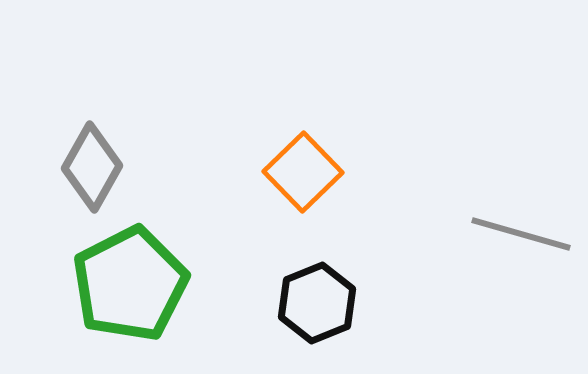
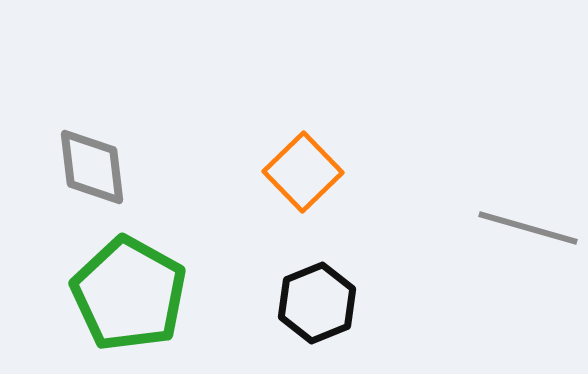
gray diamond: rotated 36 degrees counterclockwise
gray line: moved 7 px right, 6 px up
green pentagon: moved 1 px left, 10 px down; rotated 16 degrees counterclockwise
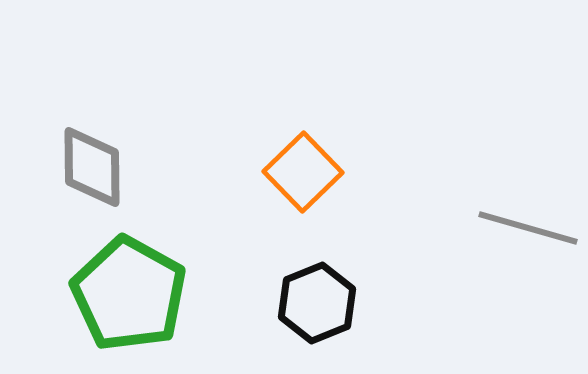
gray diamond: rotated 6 degrees clockwise
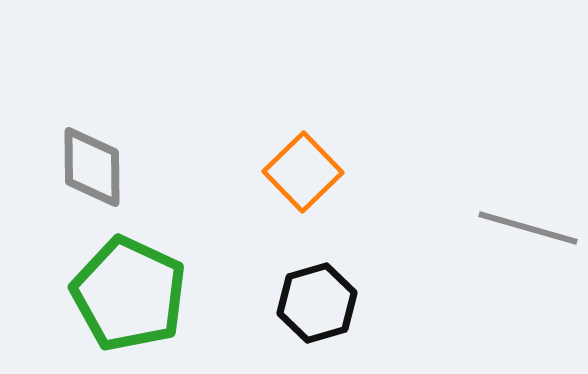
green pentagon: rotated 4 degrees counterclockwise
black hexagon: rotated 6 degrees clockwise
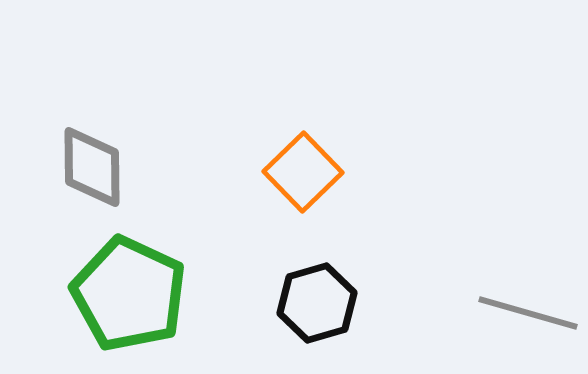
gray line: moved 85 px down
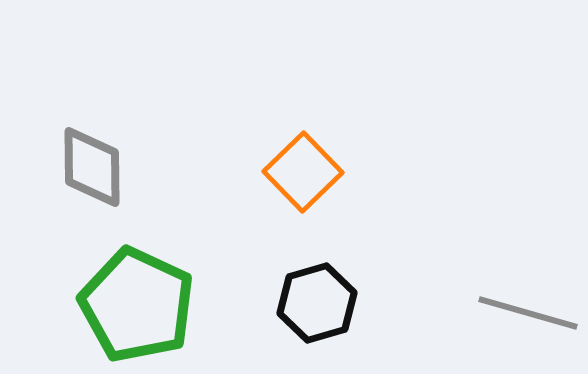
green pentagon: moved 8 px right, 11 px down
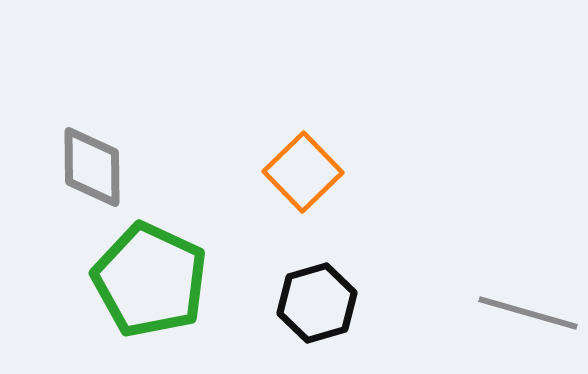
green pentagon: moved 13 px right, 25 px up
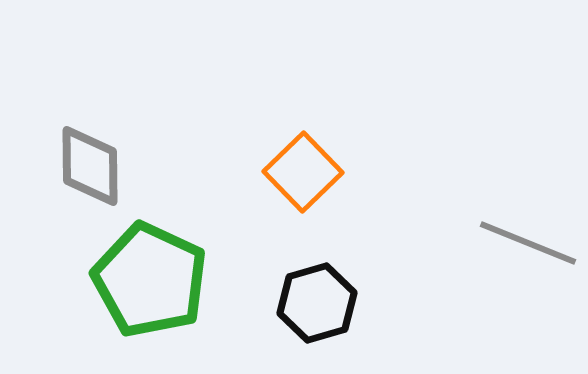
gray diamond: moved 2 px left, 1 px up
gray line: moved 70 px up; rotated 6 degrees clockwise
